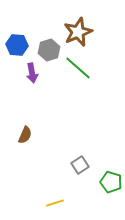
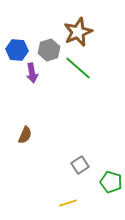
blue hexagon: moved 5 px down
yellow line: moved 13 px right
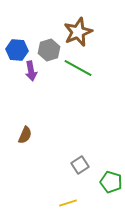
green line: rotated 12 degrees counterclockwise
purple arrow: moved 1 px left, 2 px up
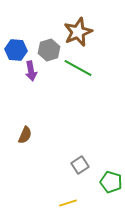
blue hexagon: moved 1 px left
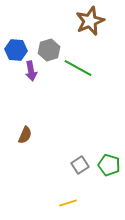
brown star: moved 12 px right, 11 px up
green pentagon: moved 2 px left, 17 px up
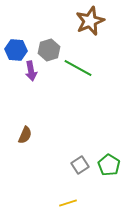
green pentagon: rotated 15 degrees clockwise
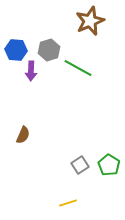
purple arrow: rotated 12 degrees clockwise
brown semicircle: moved 2 px left
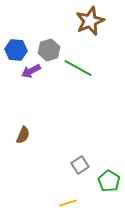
purple arrow: rotated 60 degrees clockwise
green pentagon: moved 16 px down
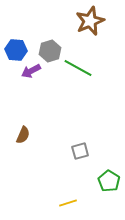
gray hexagon: moved 1 px right, 1 px down
gray square: moved 14 px up; rotated 18 degrees clockwise
